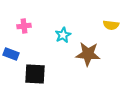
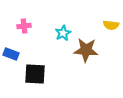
cyan star: moved 2 px up
brown star: moved 2 px left, 4 px up
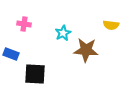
pink cross: moved 2 px up; rotated 16 degrees clockwise
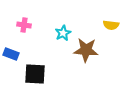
pink cross: moved 1 px down
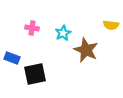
pink cross: moved 8 px right, 3 px down
brown star: rotated 20 degrees clockwise
blue rectangle: moved 1 px right, 4 px down
black square: rotated 15 degrees counterclockwise
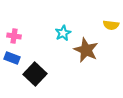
pink cross: moved 18 px left, 8 px down
black square: rotated 35 degrees counterclockwise
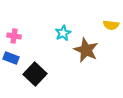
blue rectangle: moved 1 px left
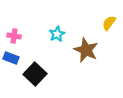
yellow semicircle: moved 2 px left, 2 px up; rotated 119 degrees clockwise
cyan star: moved 6 px left, 1 px down
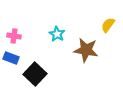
yellow semicircle: moved 1 px left, 2 px down
cyan star: rotated 14 degrees counterclockwise
brown star: rotated 15 degrees counterclockwise
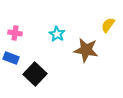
pink cross: moved 1 px right, 3 px up
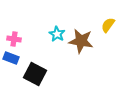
pink cross: moved 1 px left, 6 px down
brown star: moved 5 px left, 9 px up
black square: rotated 15 degrees counterclockwise
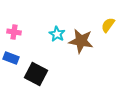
pink cross: moved 7 px up
black square: moved 1 px right
